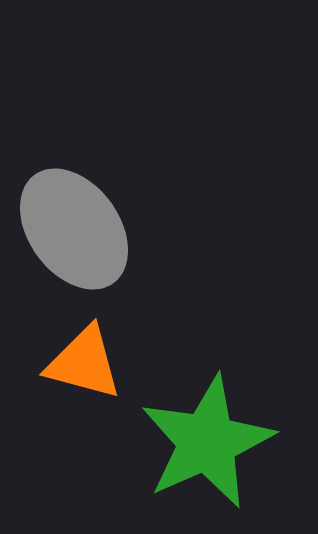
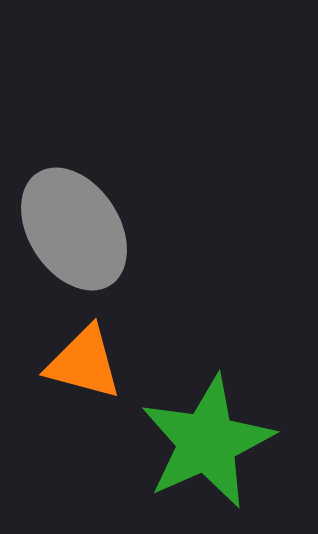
gray ellipse: rotated 3 degrees clockwise
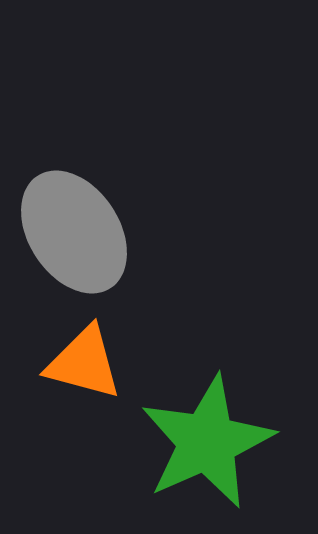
gray ellipse: moved 3 px down
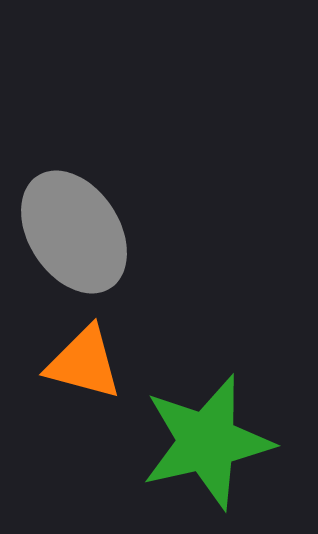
green star: rotated 11 degrees clockwise
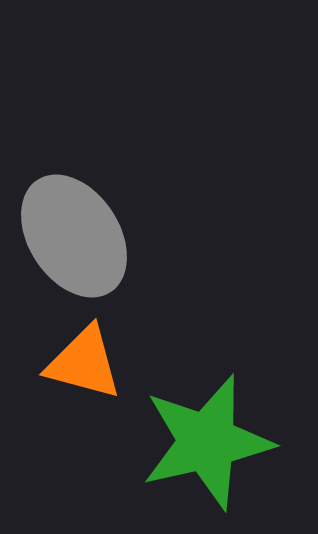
gray ellipse: moved 4 px down
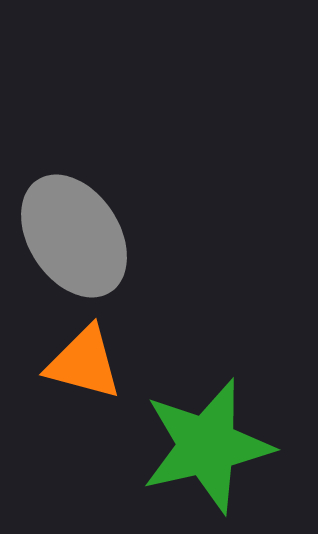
green star: moved 4 px down
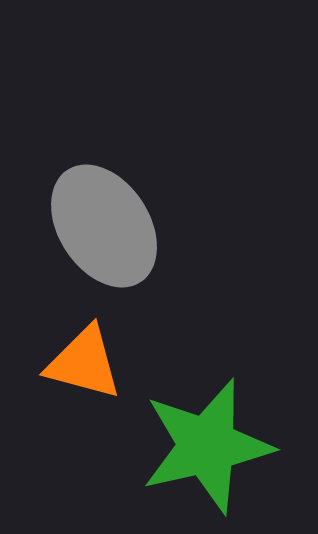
gray ellipse: moved 30 px right, 10 px up
